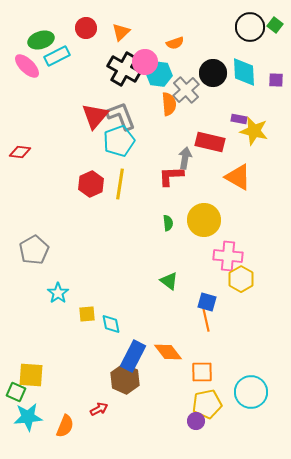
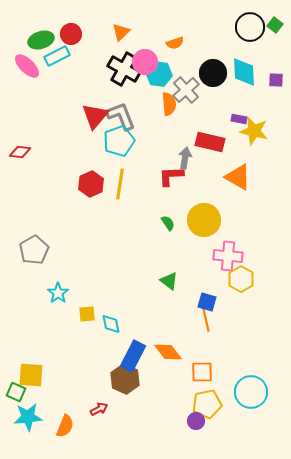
red circle at (86, 28): moved 15 px left, 6 px down
green semicircle at (168, 223): rotated 28 degrees counterclockwise
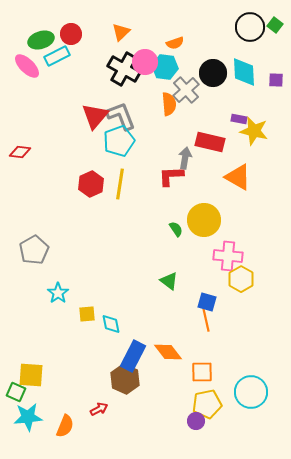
cyan hexagon at (159, 74): moved 6 px right, 7 px up
green semicircle at (168, 223): moved 8 px right, 6 px down
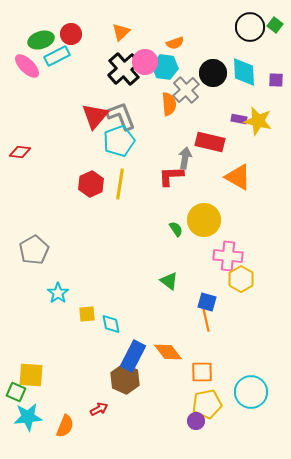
black cross at (124, 69): rotated 20 degrees clockwise
yellow star at (254, 131): moved 4 px right, 10 px up
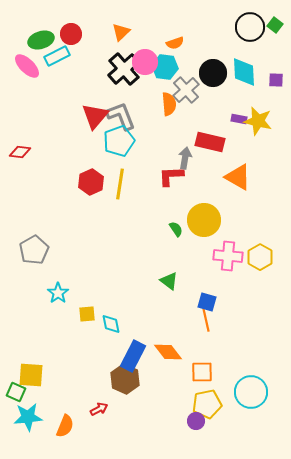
red hexagon at (91, 184): moved 2 px up
yellow hexagon at (241, 279): moved 19 px right, 22 px up
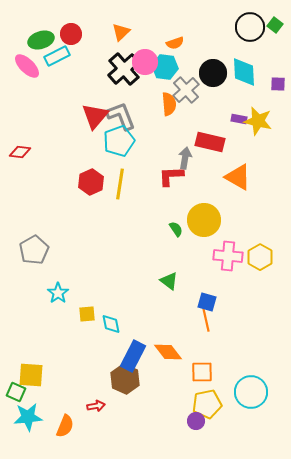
purple square at (276, 80): moved 2 px right, 4 px down
red arrow at (99, 409): moved 3 px left, 3 px up; rotated 18 degrees clockwise
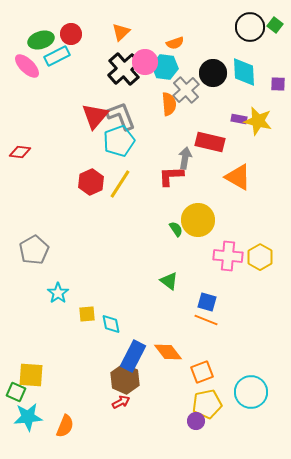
yellow line at (120, 184): rotated 24 degrees clockwise
yellow circle at (204, 220): moved 6 px left
orange line at (206, 320): rotated 55 degrees counterclockwise
orange square at (202, 372): rotated 20 degrees counterclockwise
red arrow at (96, 406): moved 25 px right, 4 px up; rotated 18 degrees counterclockwise
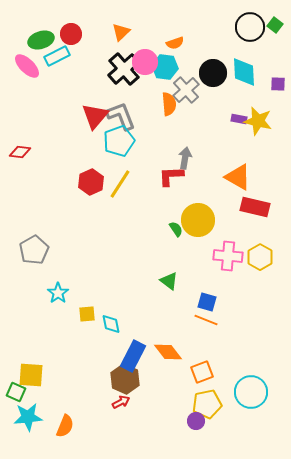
red rectangle at (210, 142): moved 45 px right, 65 px down
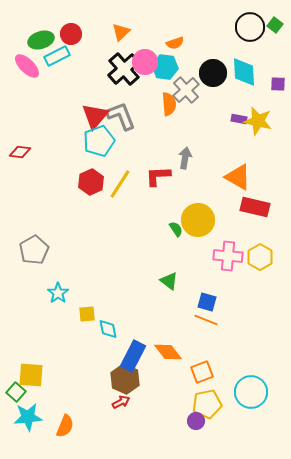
cyan pentagon at (119, 141): moved 20 px left
red L-shape at (171, 176): moved 13 px left
cyan diamond at (111, 324): moved 3 px left, 5 px down
green square at (16, 392): rotated 18 degrees clockwise
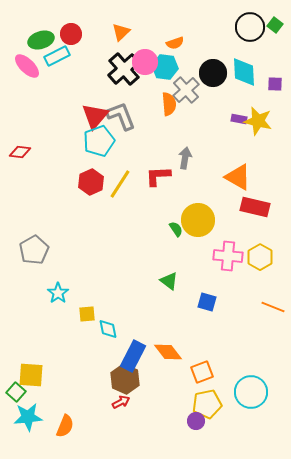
purple square at (278, 84): moved 3 px left
orange line at (206, 320): moved 67 px right, 13 px up
